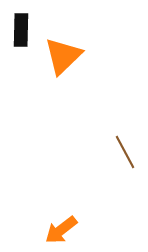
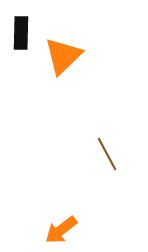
black rectangle: moved 3 px down
brown line: moved 18 px left, 2 px down
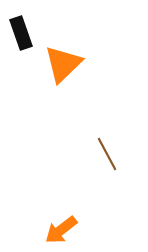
black rectangle: rotated 20 degrees counterclockwise
orange triangle: moved 8 px down
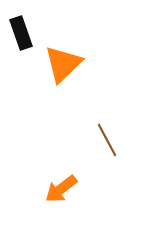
brown line: moved 14 px up
orange arrow: moved 41 px up
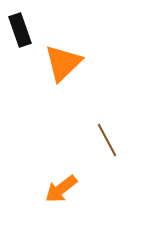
black rectangle: moved 1 px left, 3 px up
orange triangle: moved 1 px up
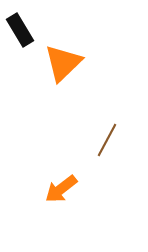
black rectangle: rotated 12 degrees counterclockwise
brown line: rotated 56 degrees clockwise
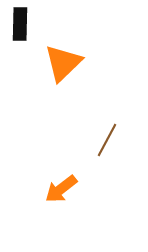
black rectangle: moved 6 px up; rotated 32 degrees clockwise
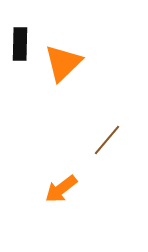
black rectangle: moved 20 px down
brown line: rotated 12 degrees clockwise
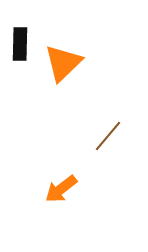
brown line: moved 1 px right, 4 px up
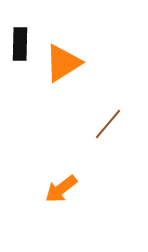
orange triangle: rotated 12 degrees clockwise
brown line: moved 12 px up
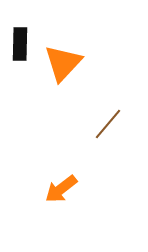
orange triangle: rotated 15 degrees counterclockwise
